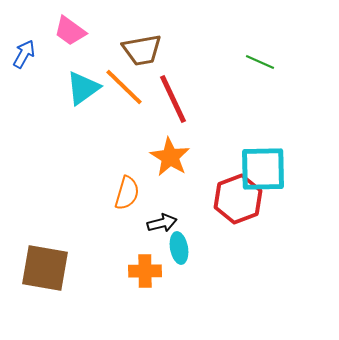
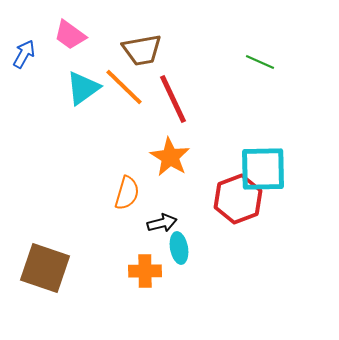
pink trapezoid: moved 4 px down
brown square: rotated 9 degrees clockwise
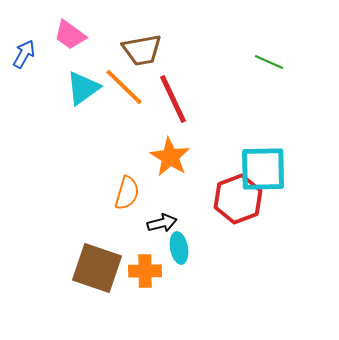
green line: moved 9 px right
brown square: moved 52 px right
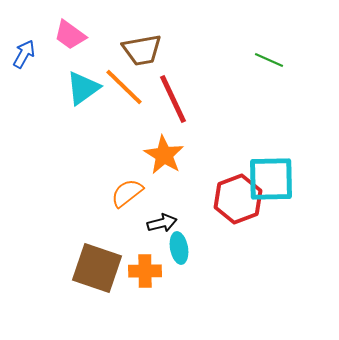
green line: moved 2 px up
orange star: moved 6 px left, 2 px up
cyan square: moved 8 px right, 10 px down
orange semicircle: rotated 144 degrees counterclockwise
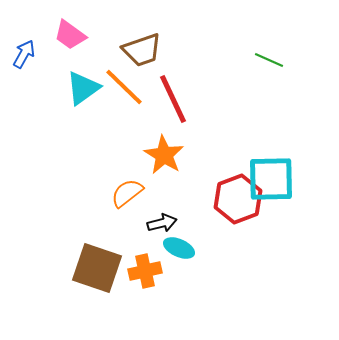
brown trapezoid: rotated 9 degrees counterclockwise
cyan ellipse: rotated 56 degrees counterclockwise
orange cross: rotated 12 degrees counterclockwise
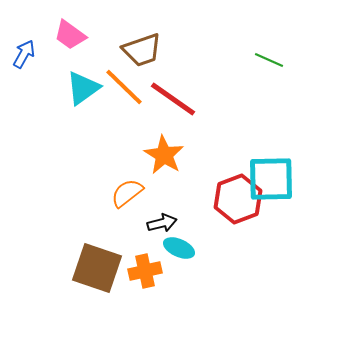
red line: rotated 30 degrees counterclockwise
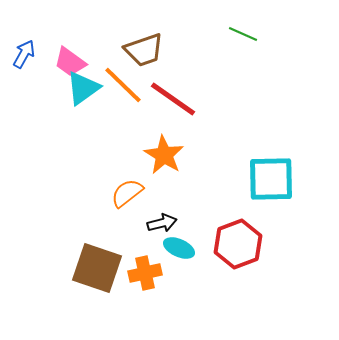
pink trapezoid: moved 27 px down
brown trapezoid: moved 2 px right
green line: moved 26 px left, 26 px up
orange line: moved 1 px left, 2 px up
red hexagon: moved 45 px down
orange cross: moved 2 px down
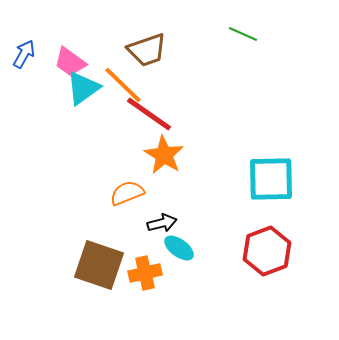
brown trapezoid: moved 3 px right
red line: moved 24 px left, 15 px down
orange semicircle: rotated 16 degrees clockwise
red hexagon: moved 29 px right, 7 px down
cyan ellipse: rotated 12 degrees clockwise
brown square: moved 2 px right, 3 px up
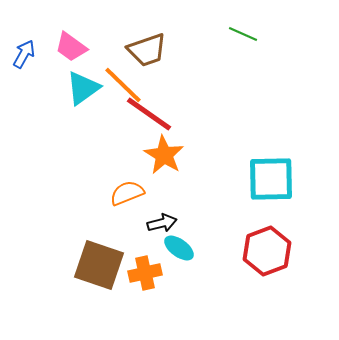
pink trapezoid: moved 1 px right, 15 px up
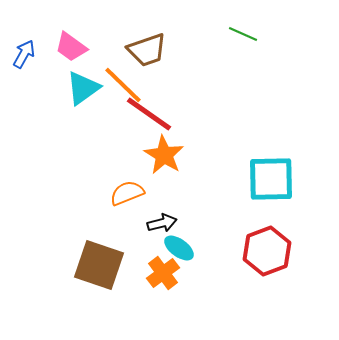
orange cross: moved 18 px right; rotated 24 degrees counterclockwise
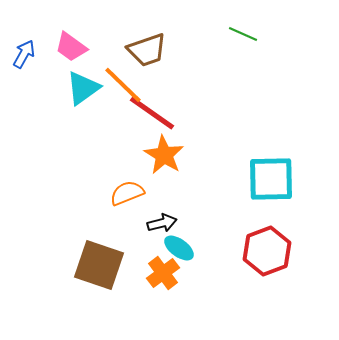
red line: moved 3 px right, 1 px up
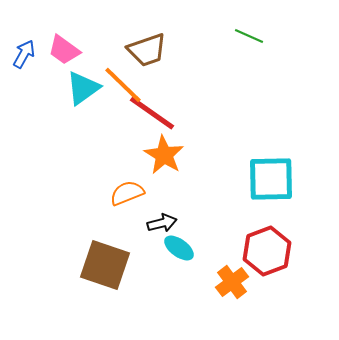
green line: moved 6 px right, 2 px down
pink trapezoid: moved 7 px left, 3 px down
brown square: moved 6 px right
orange cross: moved 69 px right, 9 px down
